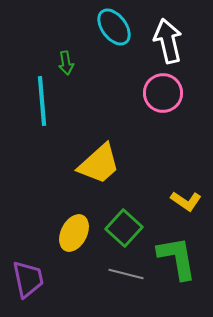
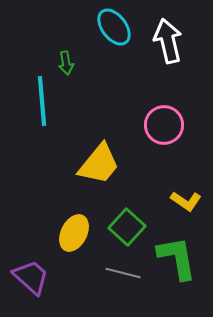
pink circle: moved 1 px right, 32 px down
yellow trapezoid: rotated 9 degrees counterclockwise
green square: moved 3 px right, 1 px up
gray line: moved 3 px left, 1 px up
purple trapezoid: moved 3 px right, 2 px up; rotated 36 degrees counterclockwise
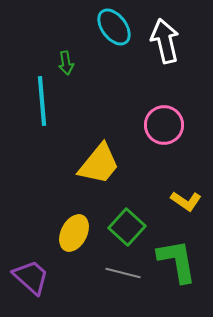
white arrow: moved 3 px left
green L-shape: moved 3 px down
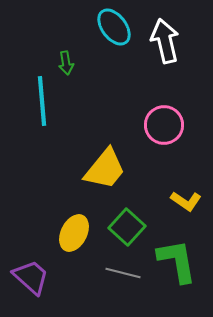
yellow trapezoid: moved 6 px right, 5 px down
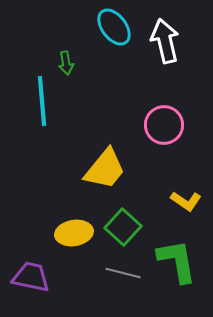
green square: moved 4 px left
yellow ellipse: rotated 54 degrees clockwise
purple trapezoid: rotated 30 degrees counterclockwise
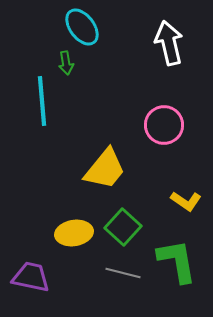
cyan ellipse: moved 32 px left
white arrow: moved 4 px right, 2 px down
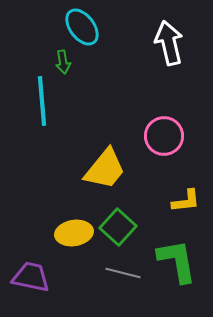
green arrow: moved 3 px left, 1 px up
pink circle: moved 11 px down
yellow L-shape: rotated 40 degrees counterclockwise
green square: moved 5 px left
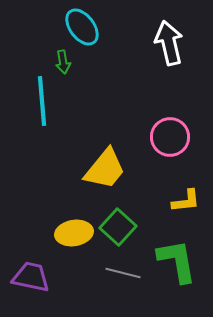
pink circle: moved 6 px right, 1 px down
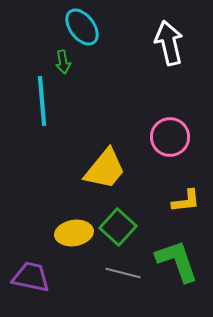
green L-shape: rotated 9 degrees counterclockwise
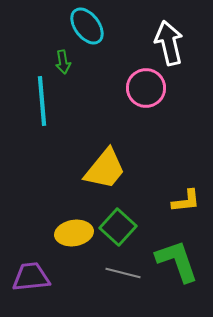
cyan ellipse: moved 5 px right, 1 px up
pink circle: moved 24 px left, 49 px up
purple trapezoid: rotated 18 degrees counterclockwise
